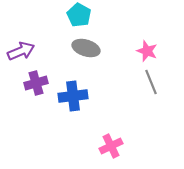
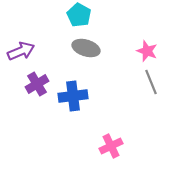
purple cross: moved 1 px right, 1 px down; rotated 15 degrees counterclockwise
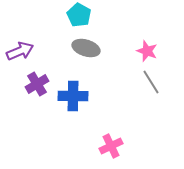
purple arrow: moved 1 px left
gray line: rotated 10 degrees counterclockwise
blue cross: rotated 8 degrees clockwise
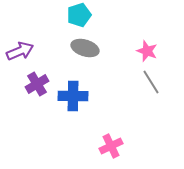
cyan pentagon: rotated 25 degrees clockwise
gray ellipse: moved 1 px left
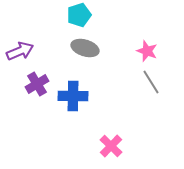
pink cross: rotated 20 degrees counterclockwise
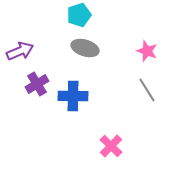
gray line: moved 4 px left, 8 px down
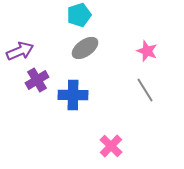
gray ellipse: rotated 52 degrees counterclockwise
purple cross: moved 4 px up
gray line: moved 2 px left
blue cross: moved 1 px up
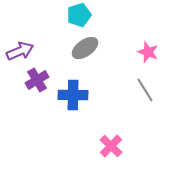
pink star: moved 1 px right, 1 px down
